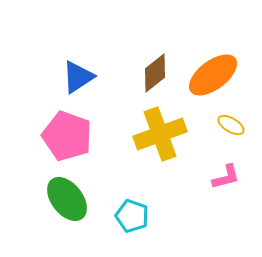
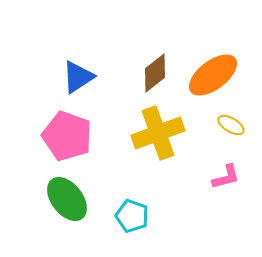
yellow cross: moved 2 px left, 1 px up
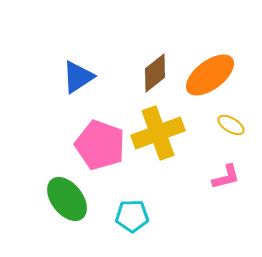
orange ellipse: moved 3 px left
pink pentagon: moved 33 px right, 9 px down
cyan pentagon: rotated 20 degrees counterclockwise
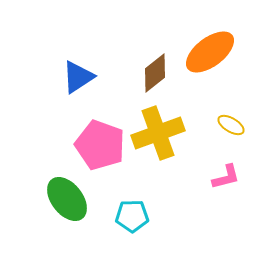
orange ellipse: moved 23 px up
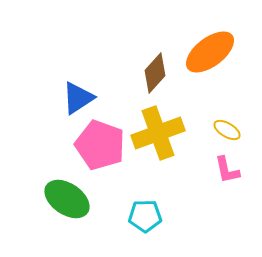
brown diamond: rotated 9 degrees counterclockwise
blue triangle: moved 21 px down
yellow ellipse: moved 4 px left, 5 px down
pink L-shape: moved 1 px right, 7 px up; rotated 92 degrees clockwise
green ellipse: rotated 18 degrees counterclockwise
cyan pentagon: moved 13 px right
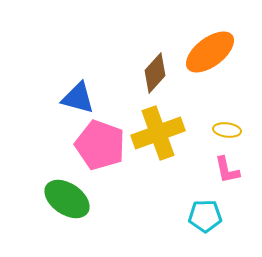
blue triangle: rotated 48 degrees clockwise
yellow ellipse: rotated 24 degrees counterclockwise
cyan pentagon: moved 60 px right
